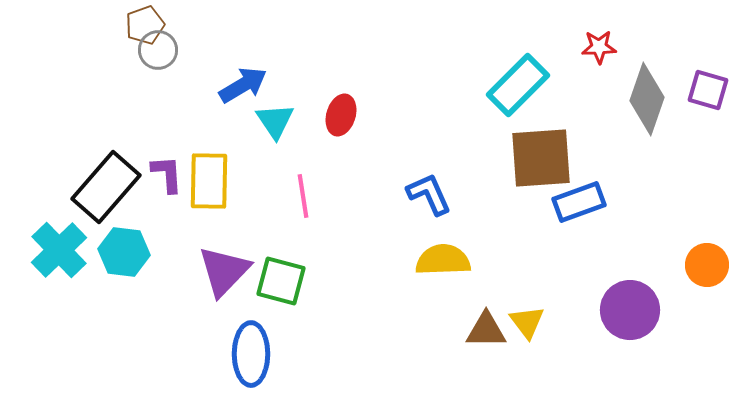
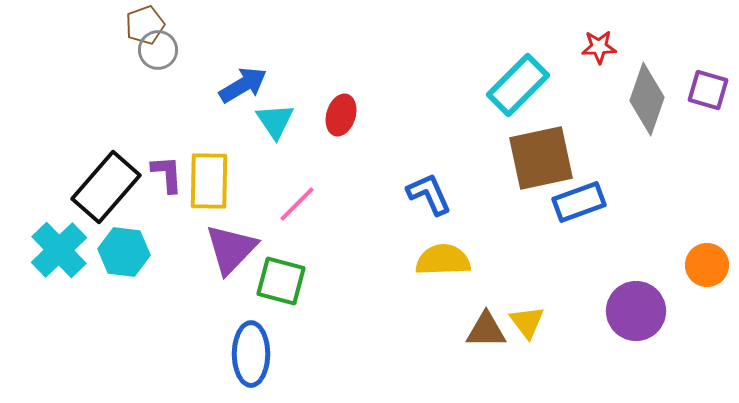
brown square: rotated 8 degrees counterclockwise
pink line: moved 6 px left, 8 px down; rotated 54 degrees clockwise
purple triangle: moved 7 px right, 22 px up
purple circle: moved 6 px right, 1 px down
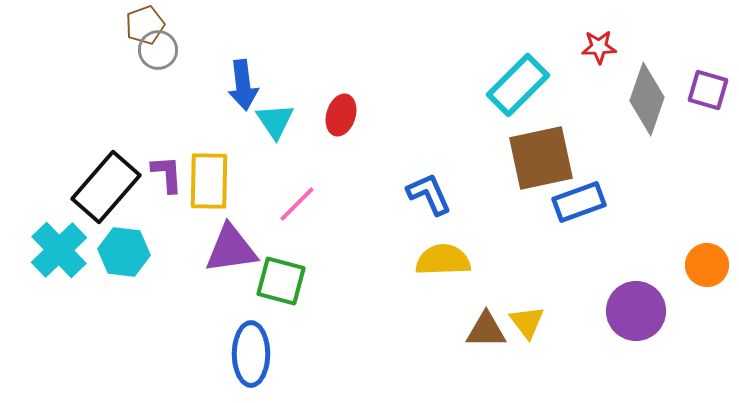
blue arrow: rotated 114 degrees clockwise
purple triangle: rotated 38 degrees clockwise
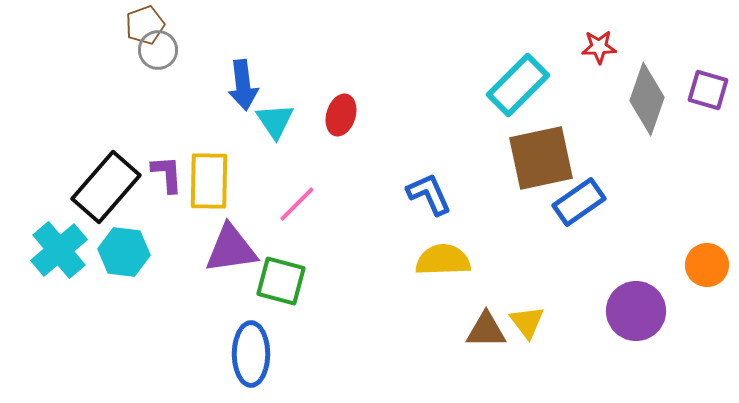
blue rectangle: rotated 15 degrees counterclockwise
cyan cross: rotated 4 degrees clockwise
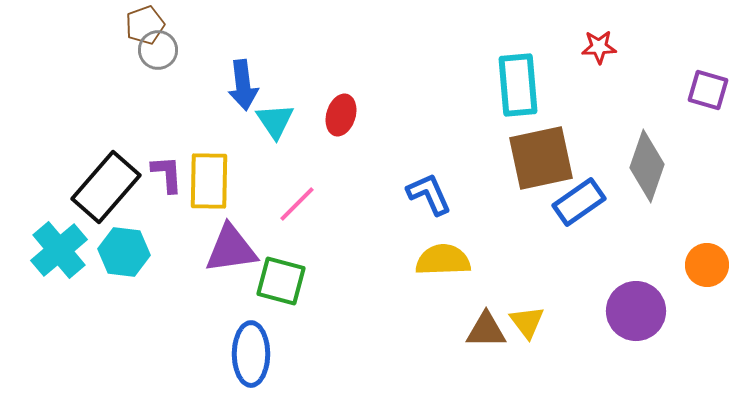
cyan rectangle: rotated 50 degrees counterclockwise
gray diamond: moved 67 px down
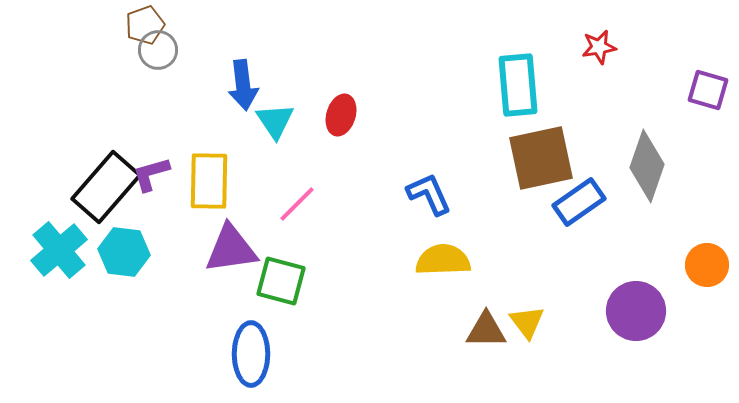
red star: rotated 8 degrees counterclockwise
purple L-shape: moved 16 px left; rotated 102 degrees counterclockwise
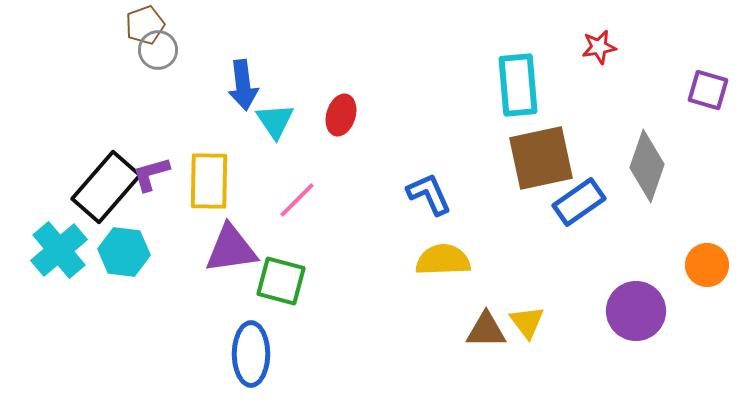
pink line: moved 4 px up
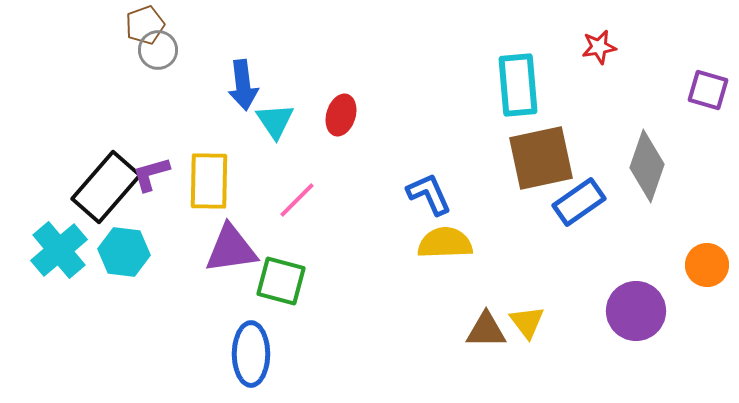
yellow semicircle: moved 2 px right, 17 px up
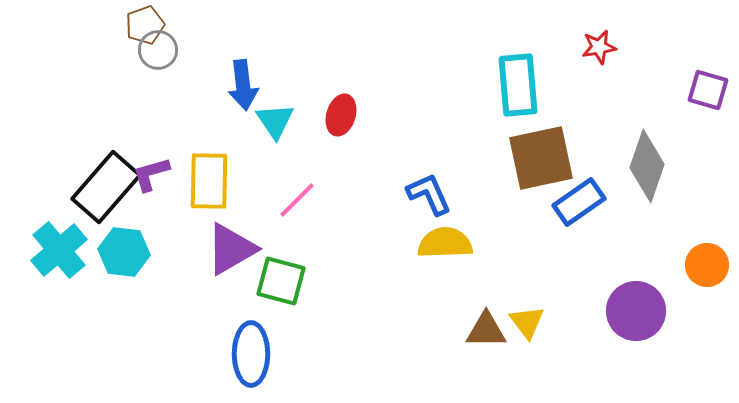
purple triangle: rotated 22 degrees counterclockwise
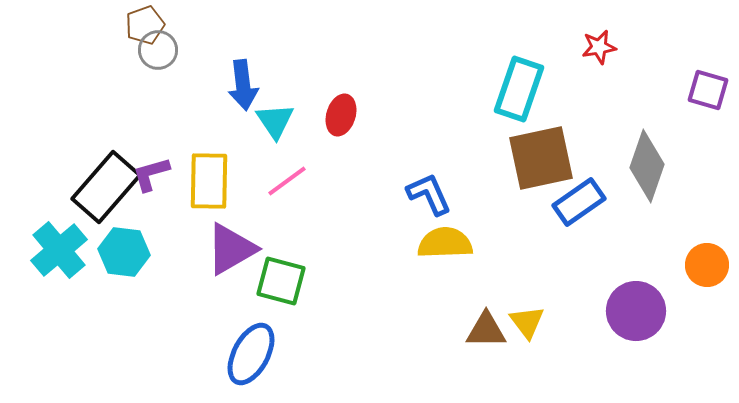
cyan rectangle: moved 1 px right, 4 px down; rotated 24 degrees clockwise
pink line: moved 10 px left, 19 px up; rotated 9 degrees clockwise
blue ellipse: rotated 28 degrees clockwise
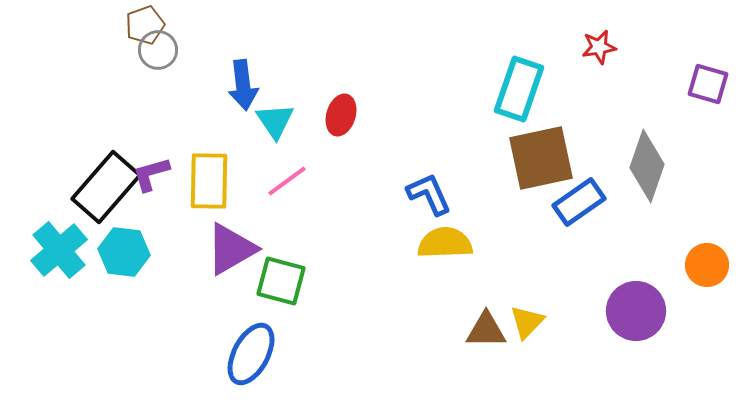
purple square: moved 6 px up
yellow triangle: rotated 21 degrees clockwise
